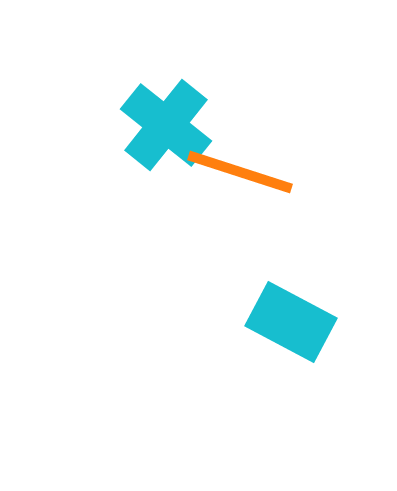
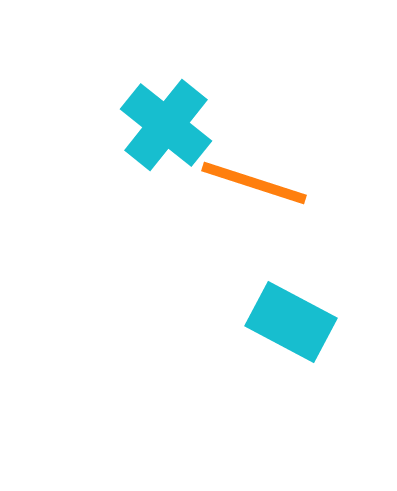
orange line: moved 14 px right, 11 px down
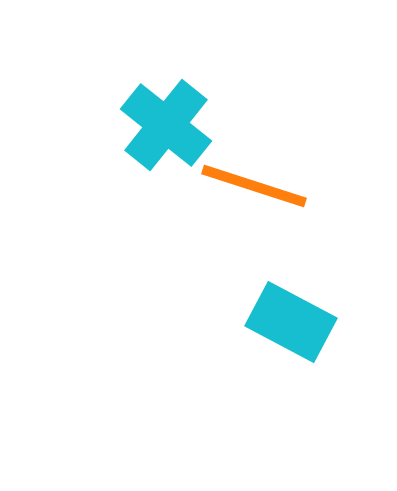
orange line: moved 3 px down
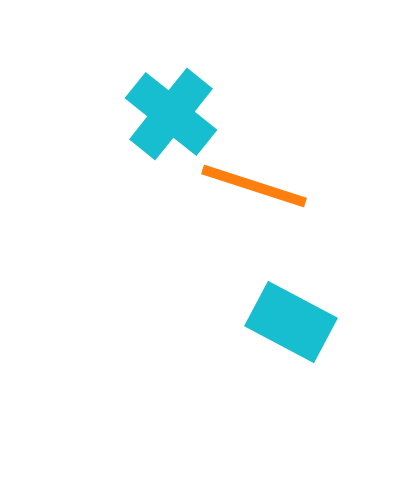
cyan cross: moved 5 px right, 11 px up
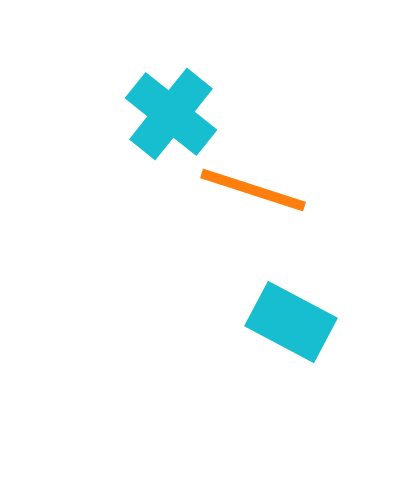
orange line: moved 1 px left, 4 px down
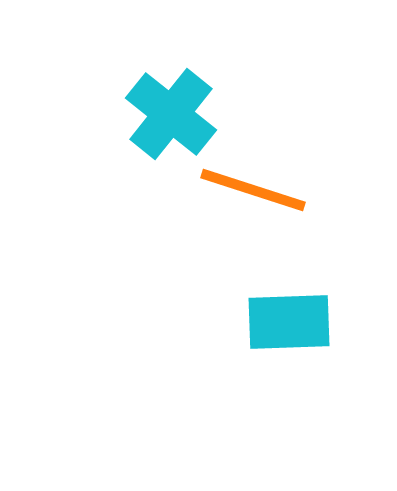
cyan rectangle: moved 2 px left; rotated 30 degrees counterclockwise
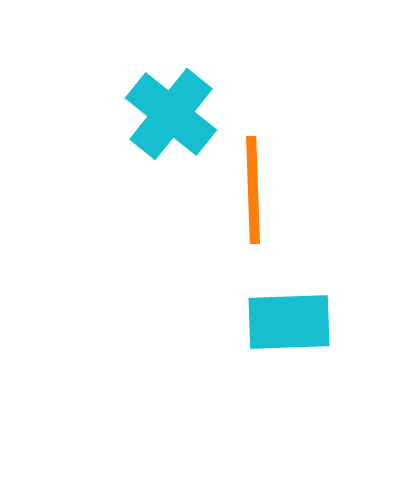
orange line: rotated 70 degrees clockwise
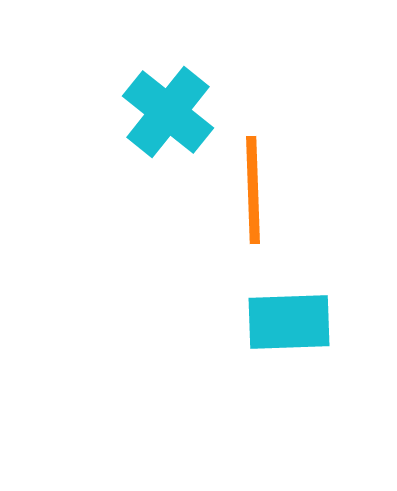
cyan cross: moved 3 px left, 2 px up
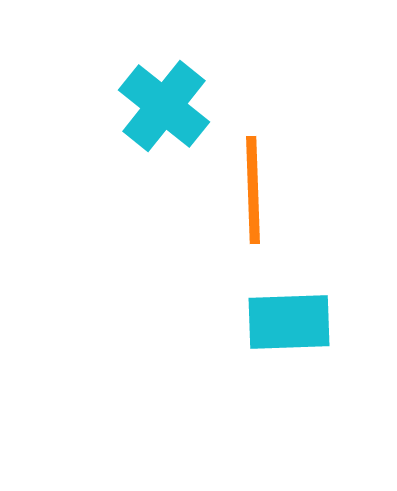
cyan cross: moved 4 px left, 6 px up
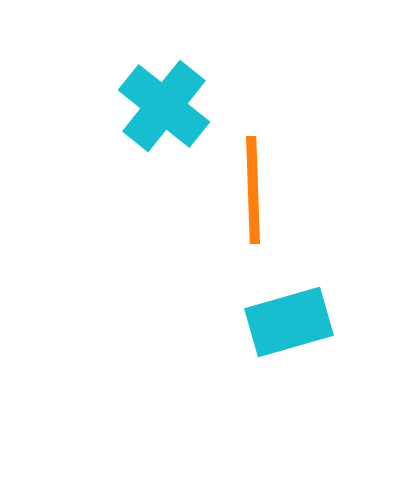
cyan rectangle: rotated 14 degrees counterclockwise
